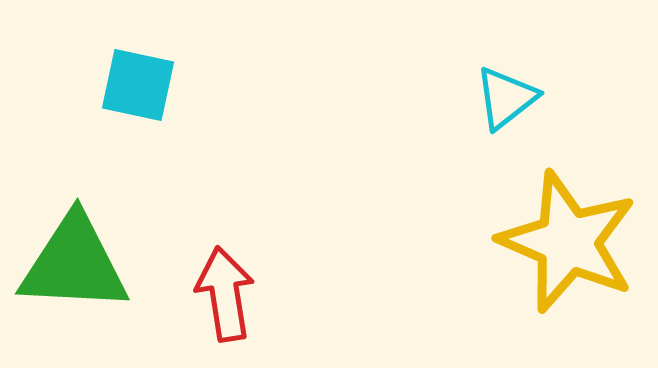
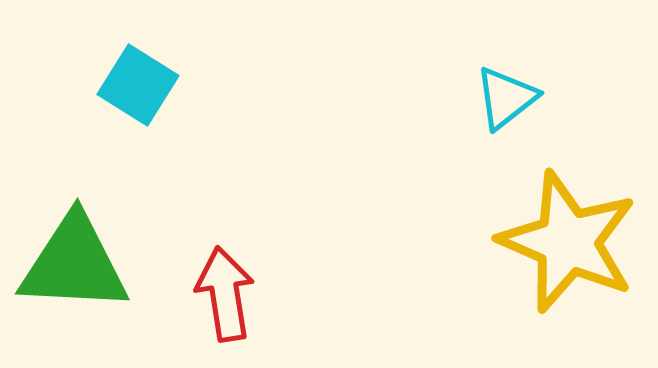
cyan square: rotated 20 degrees clockwise
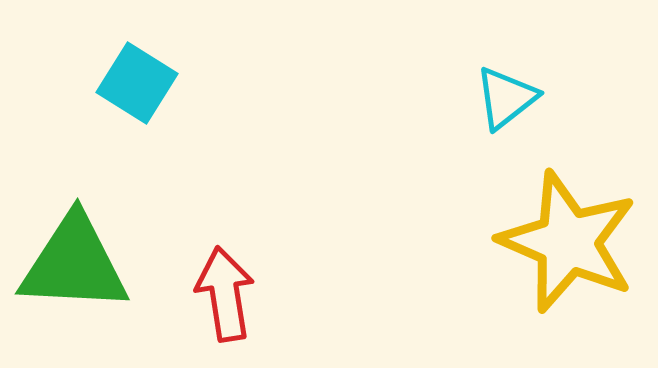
cyan square: moved 1 px left, 2 px up
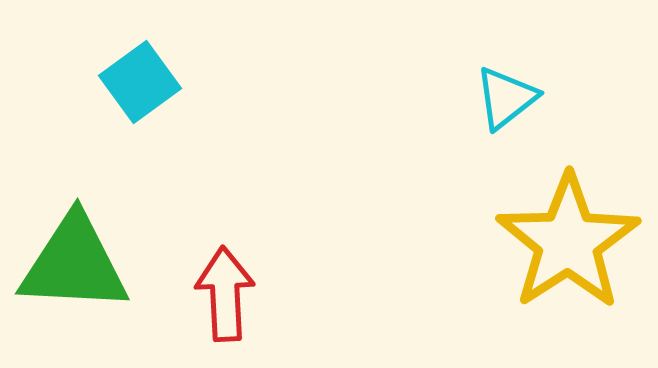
cyan square: moved 3 px right, 1 px up; rotated 22 degrees clockwise
yellow star: rotated 16 degrees clockwise
red arrow: rotated 6 degrees clockwise
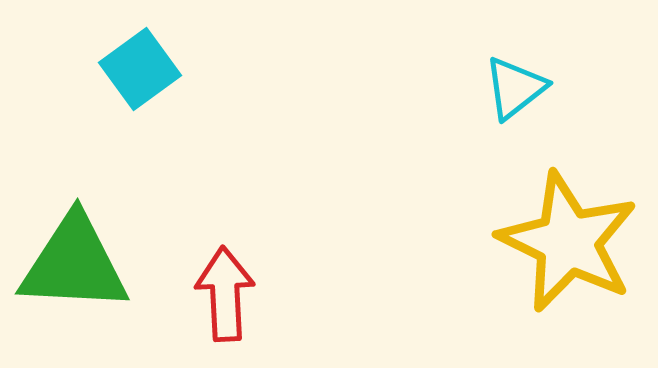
cyan square: moved 13 px up
cyan triangle: moved 9 px right, 10 px up
yellow star: rotated 13 degrees counterclockwise
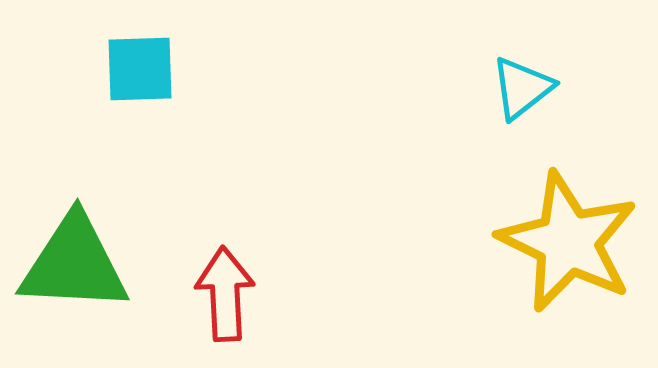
cyan square: rotated 34 degrees clockwise
cyan triangle: moved 7 px right
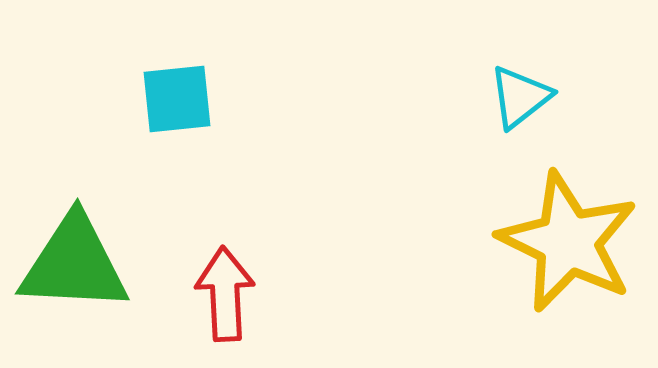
cyan square: moved 37 px right, 30 px down; rotated 4 degrees counterclockwise
cyan triangle: moved 2 px left, 9 px down
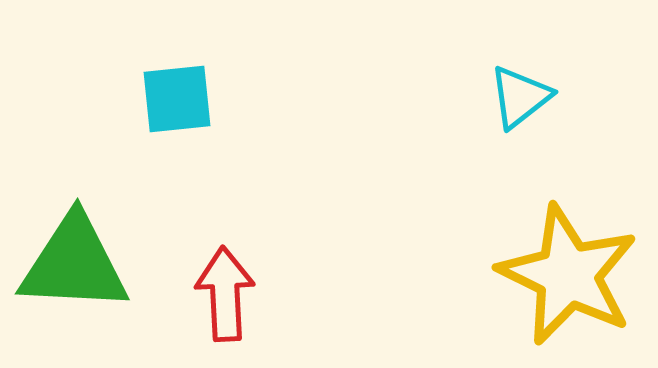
yellow star: moved 33 px down
